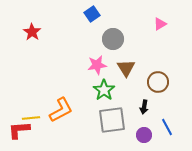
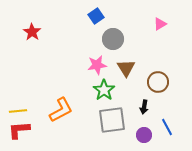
blue square: moved 4 px right, 2 px down
yellow line: moved 13 px left, 7 px up
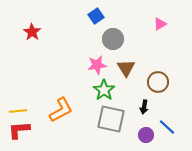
gray square: moved 1 px left, 1 px up; rotated 20 degrees clockwise
blue line: rotated 18 degrees counterclockwise
purple circle: moved 2 px right
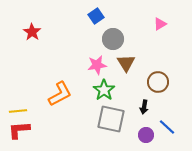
brown triangle: moved 5 px up
orange L-shape: moved 1 px left, 16 px up
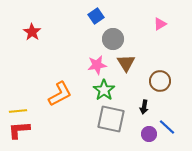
brown circle: moved 2 px right, 1 px up
purple circle: moved 3 px right, 1 px up
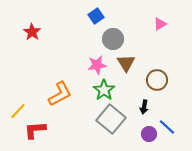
brown circle: moved 3 px left, 1 px up
yellow line: rotated 42 degrees counterclockwise
gray square: rotated 28 degrees clockwise
red L-shape: moved 16 px right
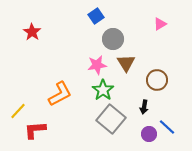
green star: moved 1 px left
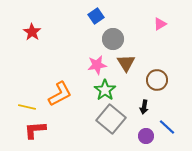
green star: moved 2 px right
yellow line: moved 9 px right, 4 px up; rotated 60 degrees clockwise
purple circle: moved 3 px left, 2 px down
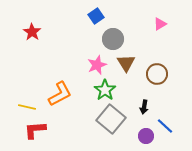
pink star: rotated 12 degrees counterclockwise
brown circle: moved 6 px up
blue line: moved 2 px left, 1 px up
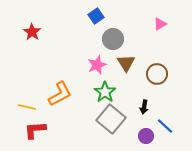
green star: moved 2 px down
